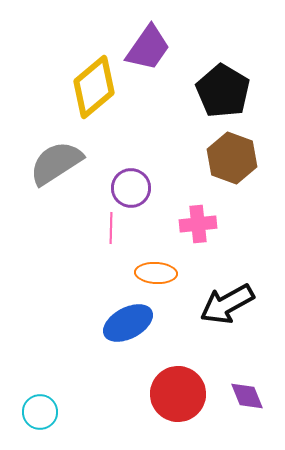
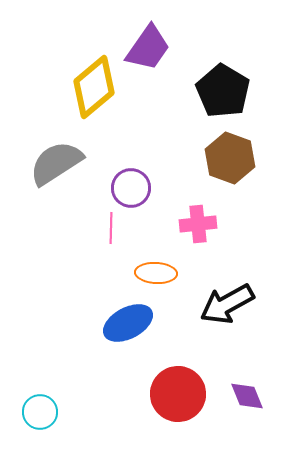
brown hexagon: moved 2 px left
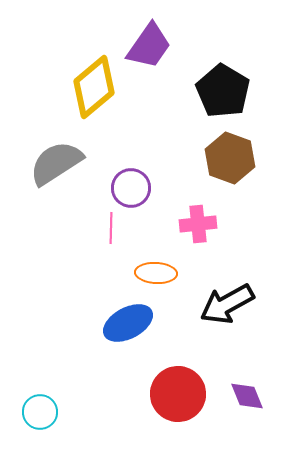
purple trapezoid: moved 1 px right, 2 px up
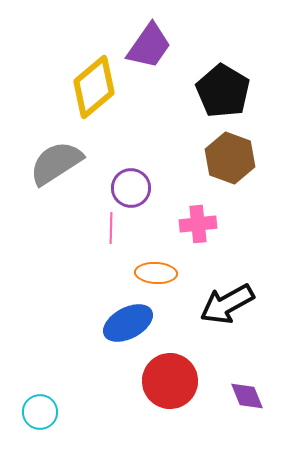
red circle: moved 8 px left, 13 px up
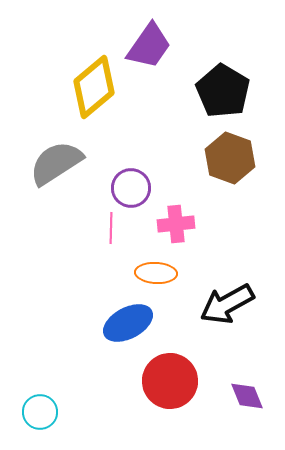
pink cross: moved 22 px left
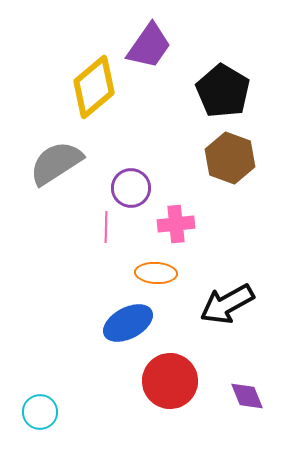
pink line: moved 5 px left, 1 px up
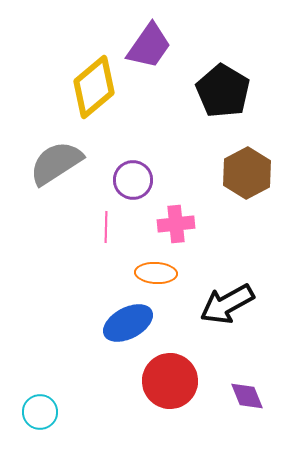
brown hexagon: moved 17 px right, 15 px down; rotated 12 degrees clockwise
purple circle: moved 2 px right, 8 px up
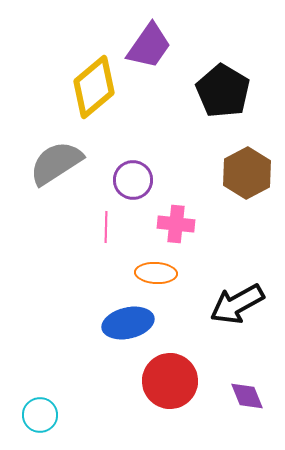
pink cross: rotated 12 degrees clockwise
black arrow: moved 10 px right
blue ellipse: rotated 15 degrees clockwise
cyan circle: moved 3 px down
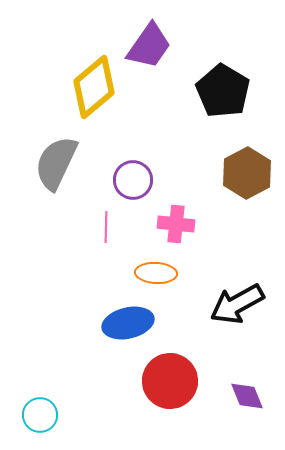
gray semicircle: rotated 32 degrees counterclockwise
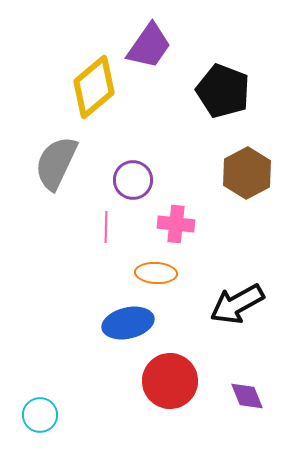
black pentagon: rotated 10 degrees counterclockwise
